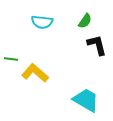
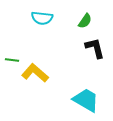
cyan semicircle: moved 4 px up
black L-shape: moved 2 px left, 3 px down
green line: moved 1 px right, 1 px down
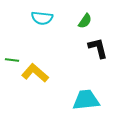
black L-shape: moved 3 px right
cyan trapezoid: rotated 36 degrees counterclockwise
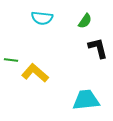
green line: moved 1 px left
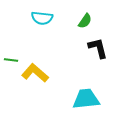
cyan trapezoid: moved 1 px up
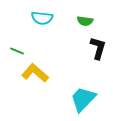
green semicircle: rotated 63 degrees clockwise
black L-shape: rotated 30 degrees clockwise
green line: moved 6 px right, 9 px up; rotated 16 degrees clockwise
cyan trapezoid: moved 3 px left; rotated 40 degrees counterclockwise
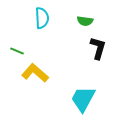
cyan semicircle: rotated 100 degrees counterclockwise
cyan trapezoid: rotated 16 degrees counterclockwise
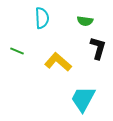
yellow L-shape: moved 23 px right, 11 px up
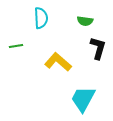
cyan semicircle: moved 1 px left
green line: moved 1 px left, 5 px up; rotated 32 degrees counterclockwise
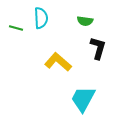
green line: moved 18 px up; rotated 24 degrees clockwise
